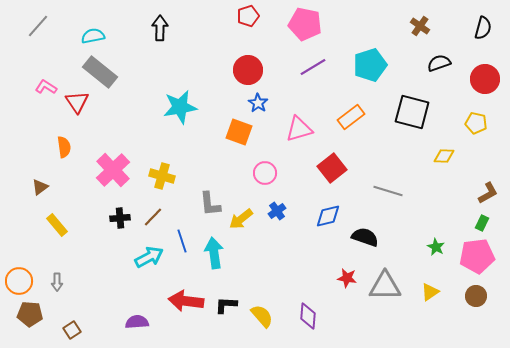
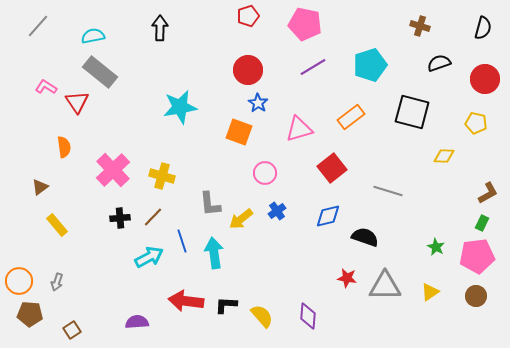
brown cross at (420, 26): rotated 18 degrees counterclockwise
gray arrow at (57, 282): rotated 18 degrees clockwise
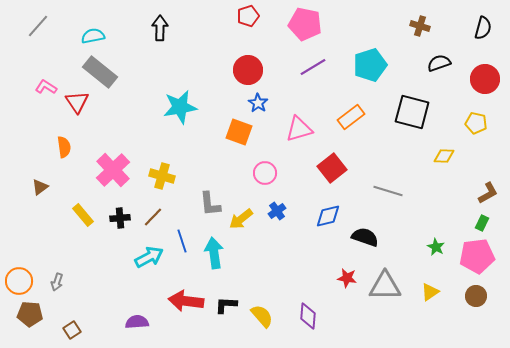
yellow rectangle at (57, 225): moved 26 px right, 10 px up
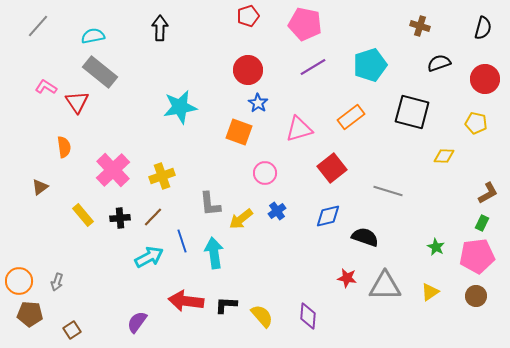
yellow cross at (162, 176): rotated 35 degrees counterclockwise
purple semicircle at (137, 322): rotated 50 degrees counterclockwise
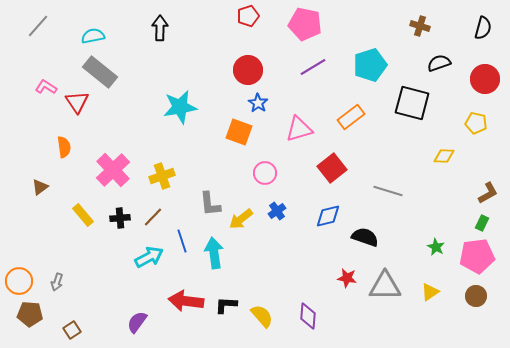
black square at (412, 112): moved 9 px up
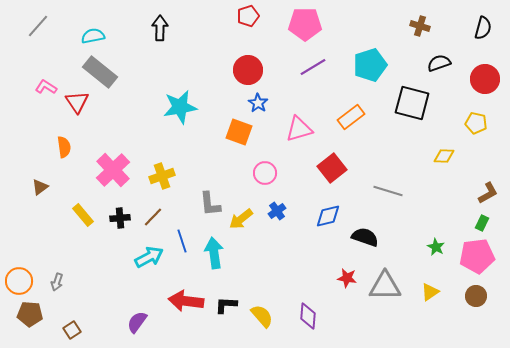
pink pentagon at (305, 24): rotated 12 degrees counterclockwise
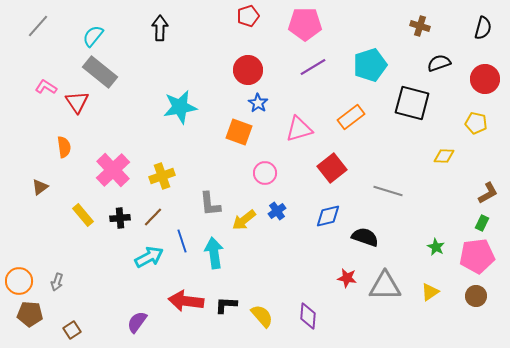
cyan semicircle at (93, 36): rotated 40 degrees counterclockwise
yellow arrow at (241, 219): moved 3 px right, 1 px down
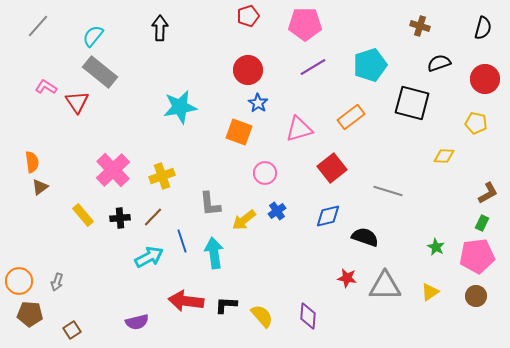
orange semicircle at (64, 147): moved 32 px left, 15 px down
purple semicircle at (137, 322): rotated 140 degrees counterclockwise
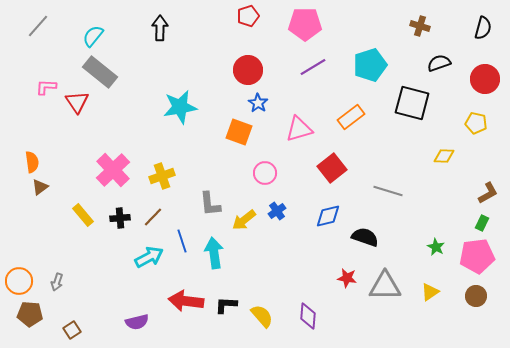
pink L-shape at (46, 87): rotated 30 degrees counterclockwise
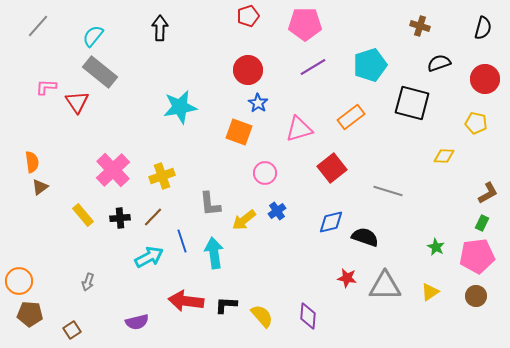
blue diamond at (328, 216): moved 3 px right, 6 px down
gray arrow at (57, 282): moved 31 px right
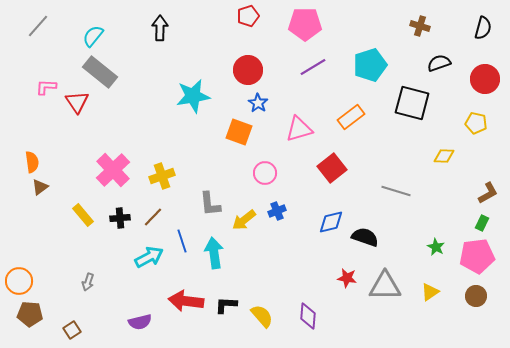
cyan star at (180, 107): moved 13 px right, 11 px up
gray line at (388, 191): moved 8 px right
blue cross at (277, 211): rotated 12 degrees clockwise
purple semicircle at (137, 322): moved 3 px right
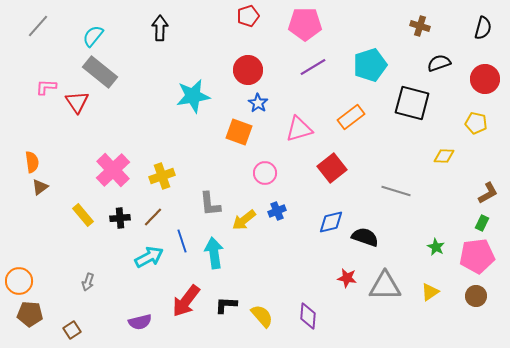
red arrow at (186, 301): rotated 60 degrees counterclockwise
